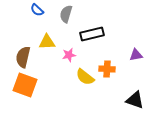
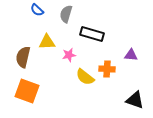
black rectangle: rotated 30 degrees clockwise
purple triangle: moved 5 px left; rotated 16 degrees clockwise
orange square: moved 2 px right, 6 px down
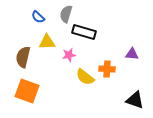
blue semicircle: moved 1 px right, 7 px down
black rectangle: moved 8 px left, 2 px up
purple triangle: moved 1 px right, 1 px up
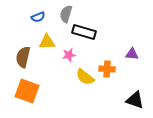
blue semicircle: rotated 64 degrees counterclockwise
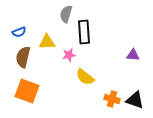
blue semicircle: moved 19 px left, 15 px down
black rectangle: rotated 70 degrees clockwise
purple triangle: moved 1 px right, 1 px down
orange cross: moved 5 px right, 30 px down; rotated 14 degrees clockwise
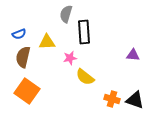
blue semicircle: moved 2 px down
pink star: moved 1 px right, 3 px down
orange square: rotated 15 degrees clockwise
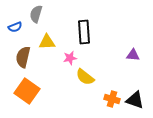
gray semicircle: moved 30 px left
blue semicircle: moved 4 px left, 7 px up
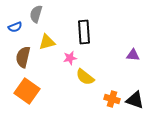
yellow triangle: rotated 12 degrees counterclockwise
